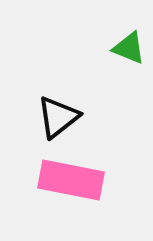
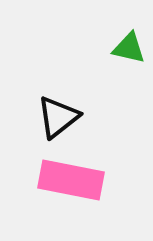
green triangle: rotated 9 degrees counterclockwise
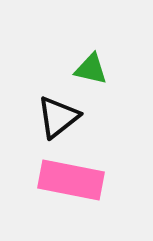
green triangle: moved 38 px left, 21 px down
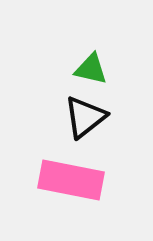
black triangle: moved 27 px right
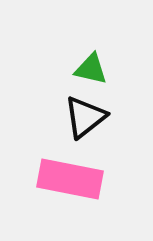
pink rectangle: moved 1 px left, 1 px up
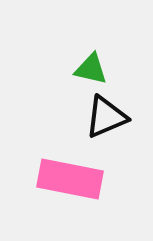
black triangle: moved 21 px right; rotated 15 degrees clockwise
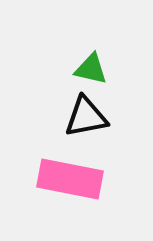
black triangle: moved 20 px left; rotated 12 degrees clockwise
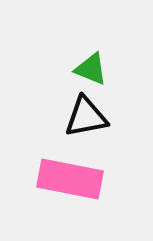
green triangle: rotated 9 degrees clockwise
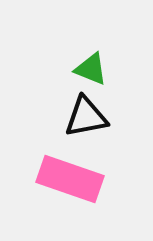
pink rectangle: rotated 8 degrees clockwise
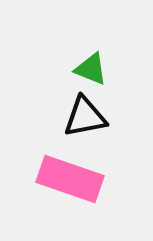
black triangle: moved 1 px left
